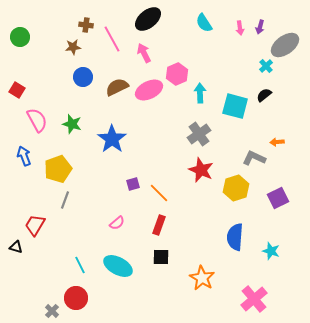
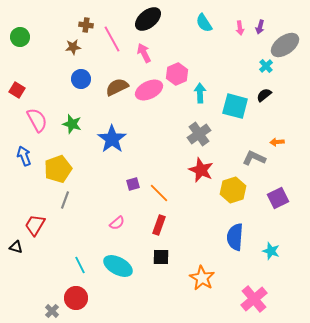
blue circle at (83, 77): moved 2 px left, 2 px down
yellow hexagon at (236, 188): moved 3 px left, 2 px down
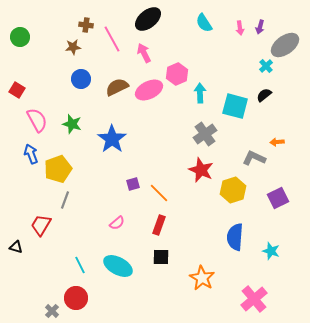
gray cross at (199, 134): moved 6 px right
blue arrow at (24, 156): moved 7 px right, 2 px up
red trapezoid at (35, 225): moved 6 px right
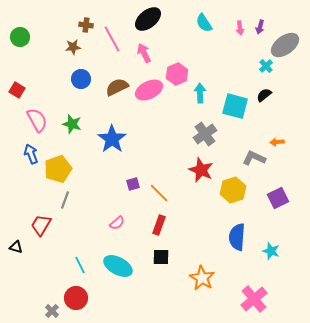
blue semicircle at (235, 237): moved 2 px right
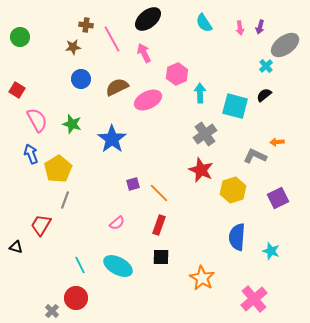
pink ellipse at (149, 90): moved 1 px left, 10 px down
gray L-shape at (254, 158): moved 1 px right, 2 px up
yellow pentagon at (58, 169): rotated 12 degrees counterclockwise
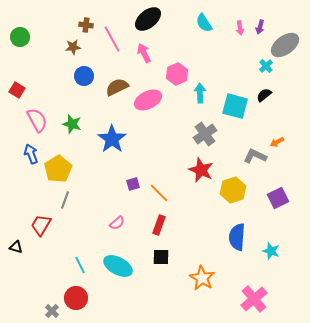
blue circle at (81, 79): moved 3 px right, 3 px up
orange arrow at (277, 142): rotated 24 degrees counterclockwise
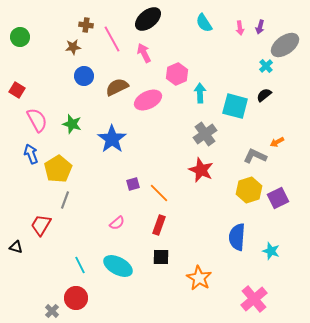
yellow hexagon at (233, 190): moved 16 px right
orange star at (202, 278): moved 3 px left
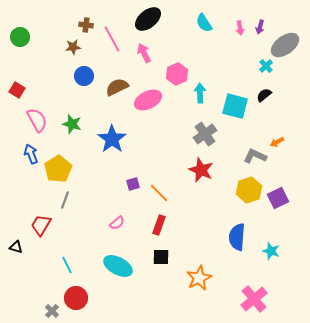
cyan line at (80, 265): moved 13 px left
orange star at (199, 278): rotated 15 degrees clockwise
